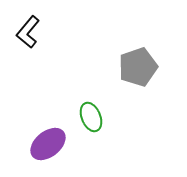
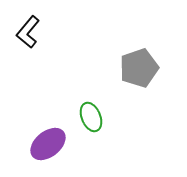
gray pentagon: moved 1 px right, 1 px down
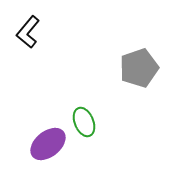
green ellipse: moved 7 px left, 5 px down
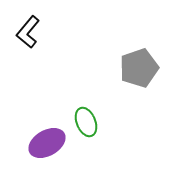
green ellipse: moved 2 px right
purple ellipse: moved 1 px left, 1 px up; rotated 9 degrees clockwise
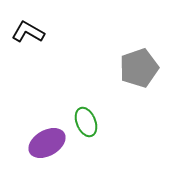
black L-shape: rotated 80 degrees clockwise
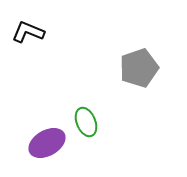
black L-shape: rotated 8 degrees counterclockwise
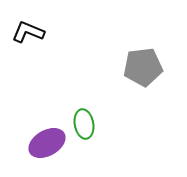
gray pentagon: moved 4 px right, 1 px up; rotated 12 degrees clockwise
green ellipse: moved 2 px left, 2 px down; rotated 12 degrees clockwise
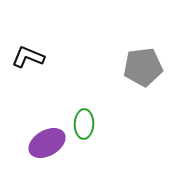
black L-shape: moved 25 px down
green ellipse: rotated 12 degrees clockwise
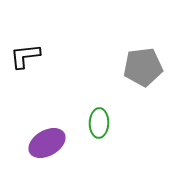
black L-shape: moved 3 px left, 1 px up; rotated 28 degrees counterclockwise
green ellipse: moved 15 px right, 1 px up
